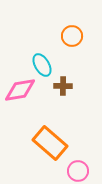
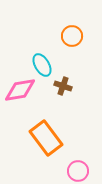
brown cross: rotated 18 degrees clockwise
orange rectangle: moved 4 px left, 5 px up; rotated 12 degrees clockwise
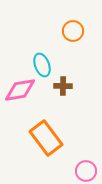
orange circle: moved 1 px right, 5 px up
cyan ellipse: rotated 10 degrees clockwise
brown cross: rotated 18 degrees counterclockwise
pink circle: moved 8 px right
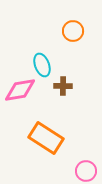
orange rectangle: rotated 20 degrees counterclockwise
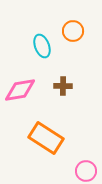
cyan ellipse: moved 19 px up
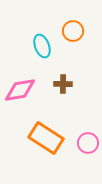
brown cross: moved 2 px up
pink circle: moved 2 px right, 28 px up
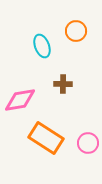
orange circle: moved 3 px right
pink diamond: moved 10 px down
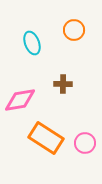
orange circle: moved 2 px left, 1 px up
cyan ellipse: moved 10 px left, 3 px up
pink circle: moved 3 px left
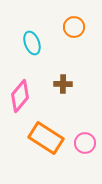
orange circle: moved 3 px up
pink diamond: moved 4 px up; rotated 40 degrees counterclockwise
